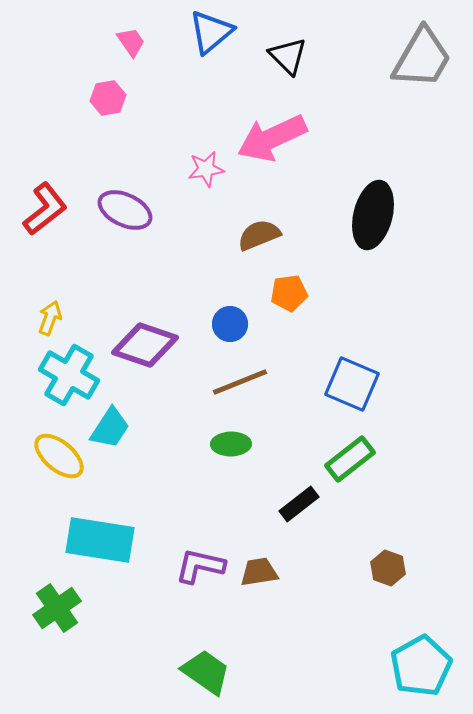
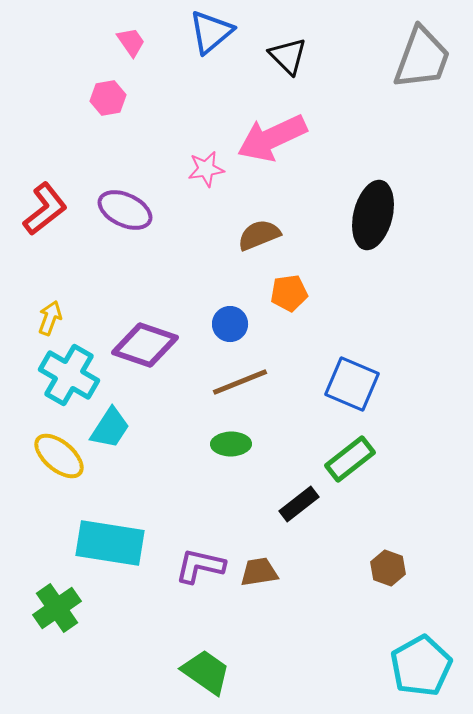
gray trapezoid: rotated 10 degrees counterclockwise
cyan rectangle: moved 10 px right, 3 px down
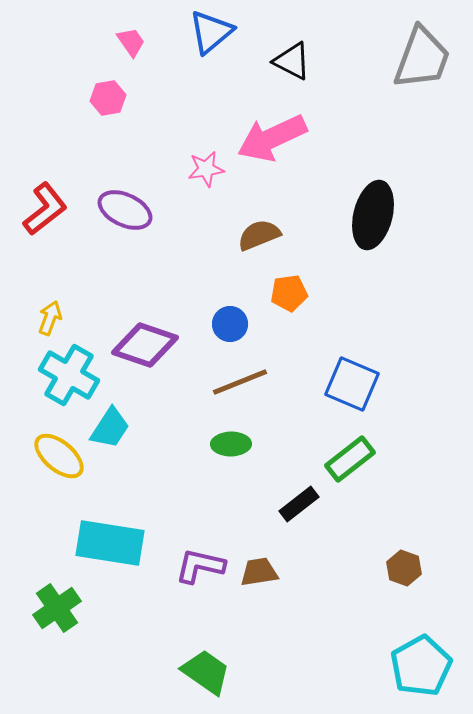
black triangle: moved 4 px right, 5 px down; rotated 18 degrees counterclockwise
brown hexagon: moved 16 px right
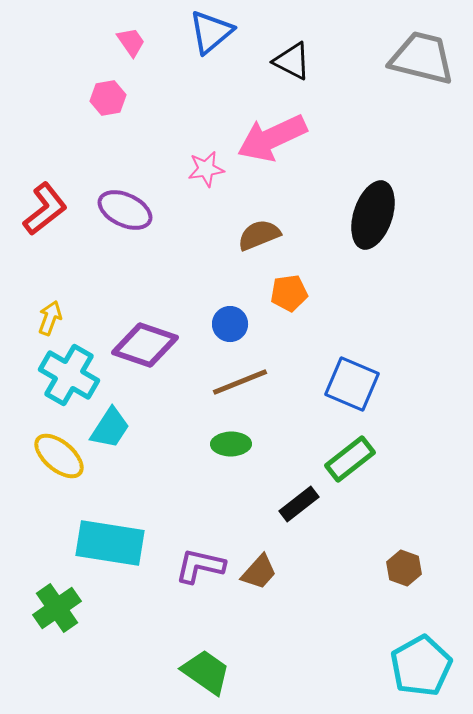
gray trapezoid: rotated 96 degrees counterclockwise
black ellipse: rotated 4 degrees clockwise
brown trapezoid: rotated 141 degrees clockwise
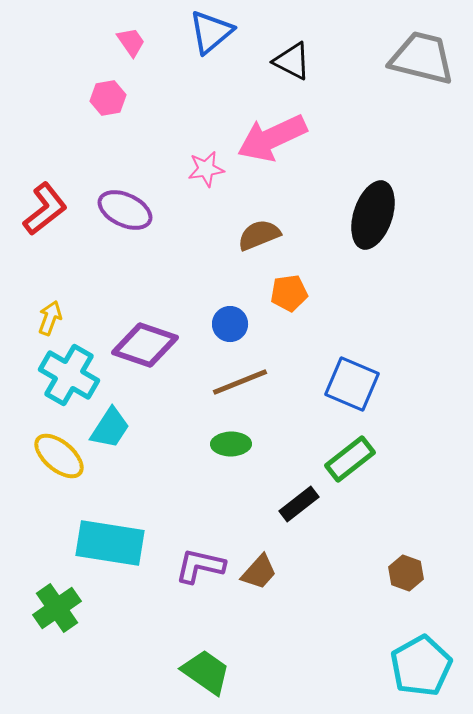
brown hexagon: moved 2 px right, 5 px down
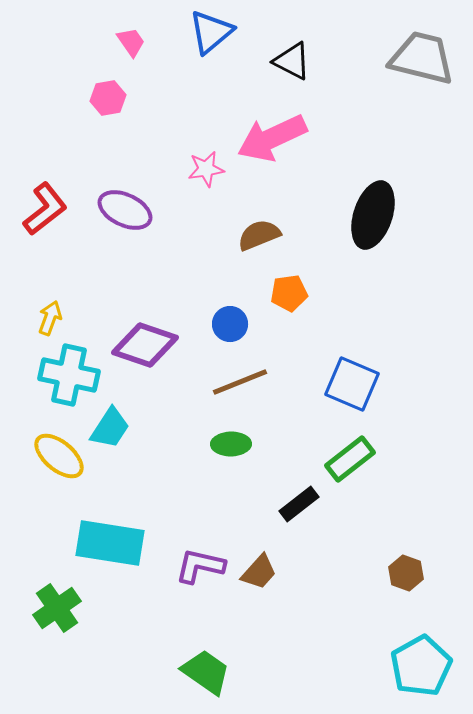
cyan cross: rotated 18 degrees counterclockwise
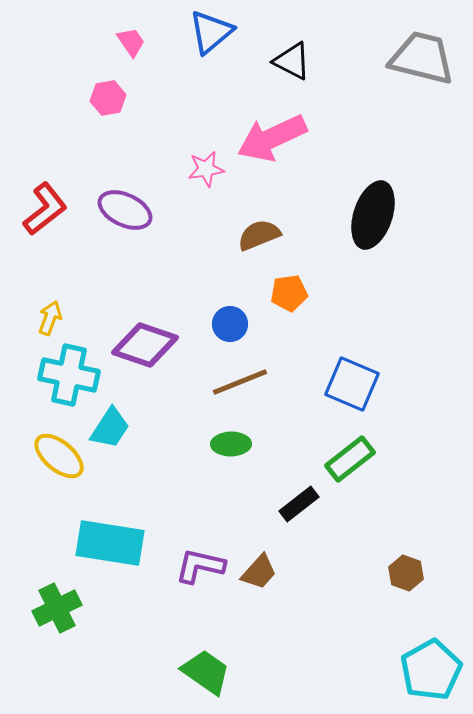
green cross: rotated 9 degrees clockwise
cyan pentagon: moved 10 px right, 4 px down
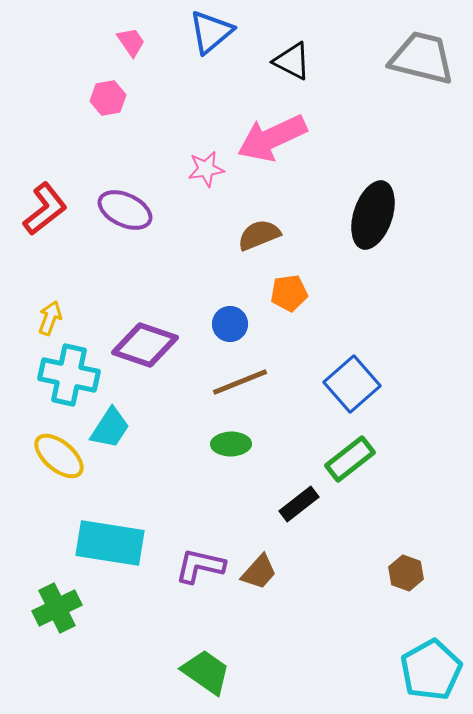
blue square: rotated 26 degrees clockwise
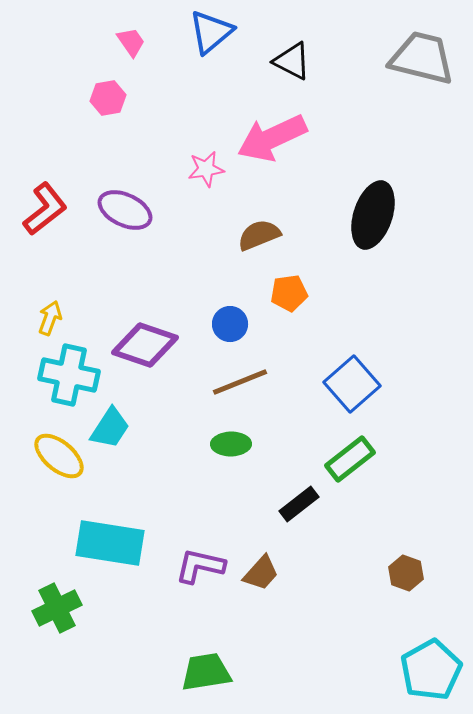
brown trapezoid: moved 2 px right, 1 px down
green trapezoid: rotated 44 degrees counterclockwise
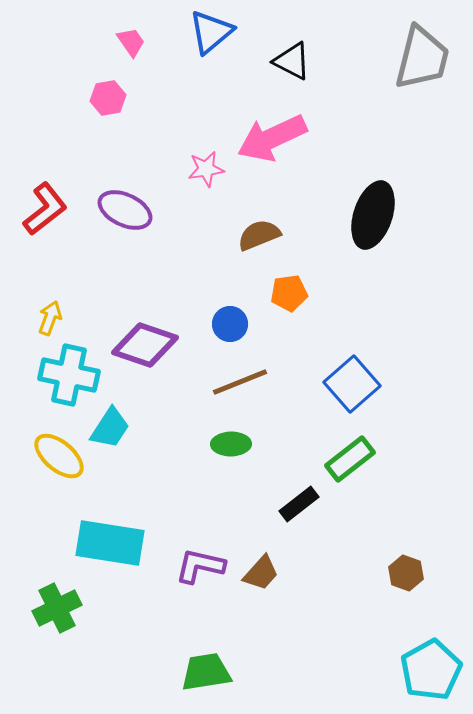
gray trapezoid: rotated 90 degrees clockwise
